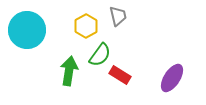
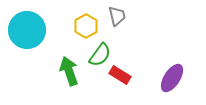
gray trapezoid: moved 1 px left
green arrow: rotated 28 degrees counterclockwise
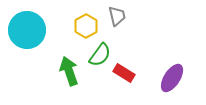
red rectangle: moved 4 px right, 2 px up
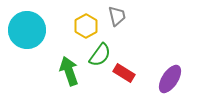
purple ellipse: moved 2 px left, 1 px down
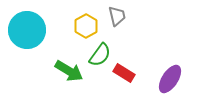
green arrow: rotated 140 degrees clockwise
